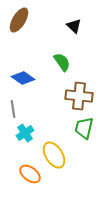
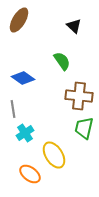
green semicircle: moved 1 px up
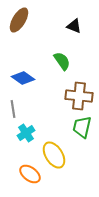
black triangle: rotated 21 degrees counterclockwise
green trapezoid: moved 2 px left, 1 px up
cyan cross: moved 1 px right
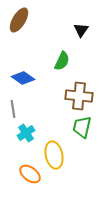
black triangle: moved 7 px right, 4 px down; rotated 42 degrees clockwise
green semicircle: rotated 60 degrees clockwise
yellow ellipse: rotated 20 degrees clockwise
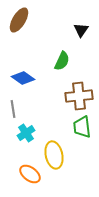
brown cross: rotated 12 degrees counterclockwise
green trapezoid: rotated 20 degrees counterclockwise
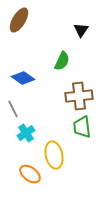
gray line: rotated 18 degrees counterclockwise
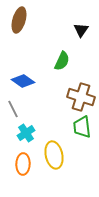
brown ellipse: rotated 15 degrees counterclockwise
blue diamond: moved 3 px down
brown cross: moved 2 px right, 1 px down; rotated 24 degrees clockwise
orange ellipse: moved 7 px left, 10 px up; rotated 55 degrees clockwise
